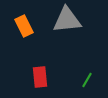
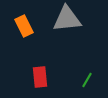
gray triangle: moved 1 px up
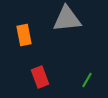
orange rectangle: moved 9 px down; rotated 15 degrees clockwise
red rectangle: rotated 15 degrees counterclockwise
